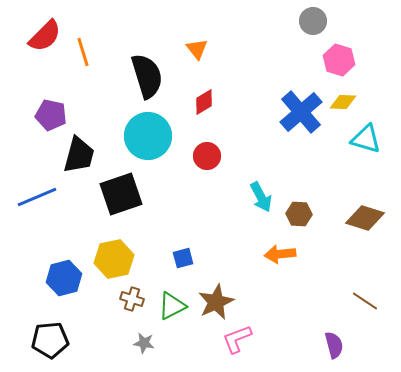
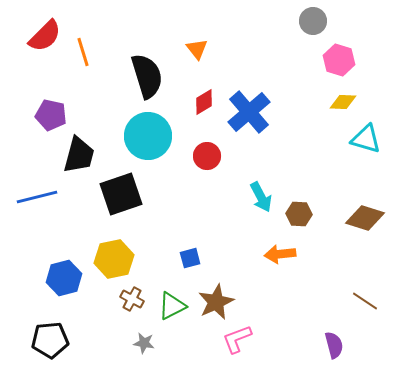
blue cross: moved 52 px left
blue line: rotated 9 degrees clockwise
blue square: moved 7 px right
brown cross: rotated 10 degrees clockwise
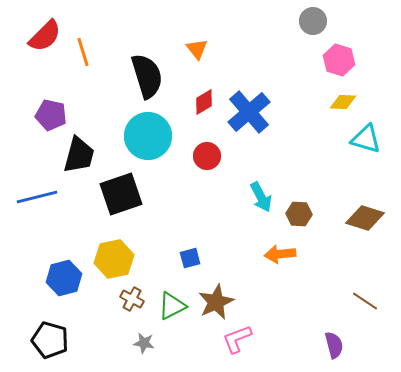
black pentagon: rotated 21 degrees clockwise
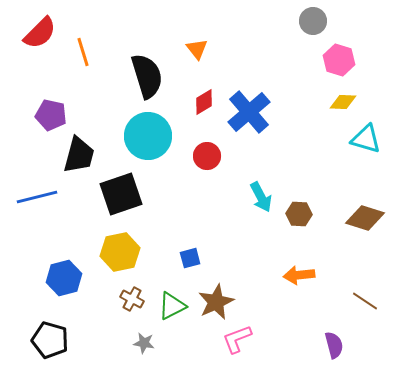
red semicircle: moved 5 px left, 3 px up
orange arrow: moved 19 px right, 21 px down
yellow hexagon: moved 6 px right, 7 px up
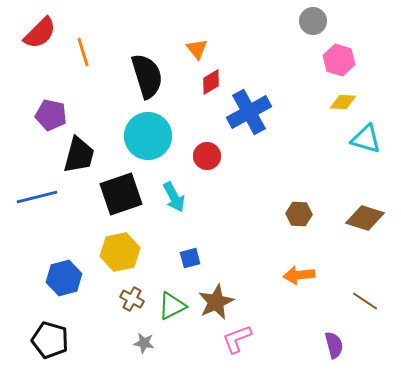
red diamond: moved 7 px right, 20 px up
blue cross: rotated 12 degrees clockwise
cyan arrow: moved 87 px left
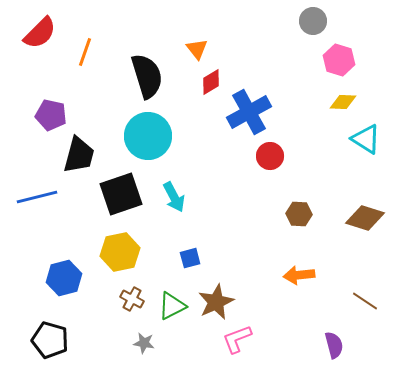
orange line: moved 2 px right; rotated 36 degrees clockwise
cyan triangle: rotated 16 degrees clockwise
red circle: moved 63 px right
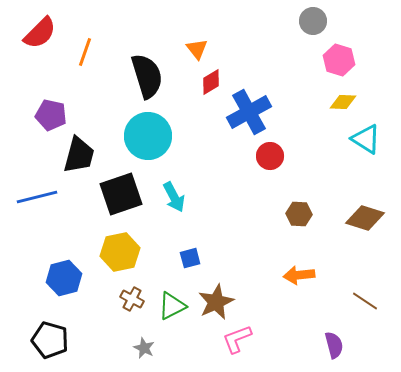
gray star: moved 5 px down; rotated 15 degrees clockwise
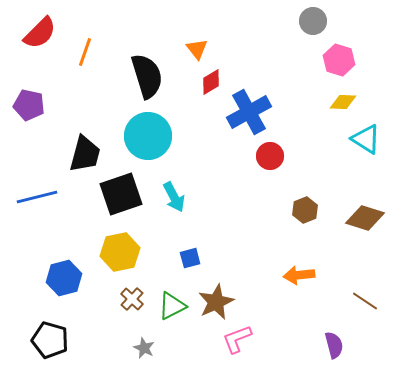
purple pentagon: moved 22 px left, 10 px up
black trapezoid: moved 6 px right, 1 px up
brown hexagon: moved 6 px right, 4 px up; rotated 25 degrees counterclockwise
brown cross: rotated 15 degrees clockwise
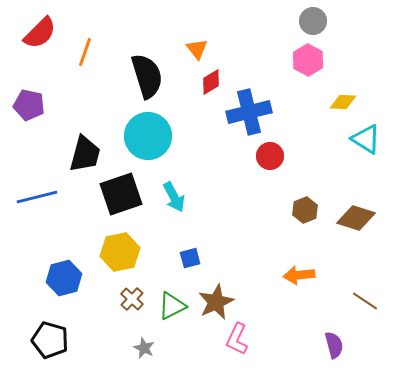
pink hexagon: moved 31 px left; rotated 12 degrees clockwise
blue cross: rotated 15 degrees clockwise
brown diamond: moved 9 px left
pink L-shape: rotated 44 degrees counterclockwise
